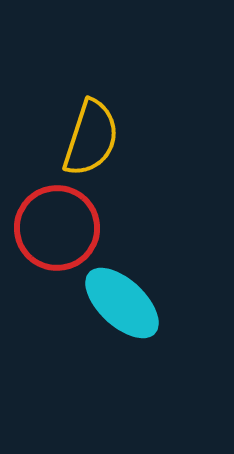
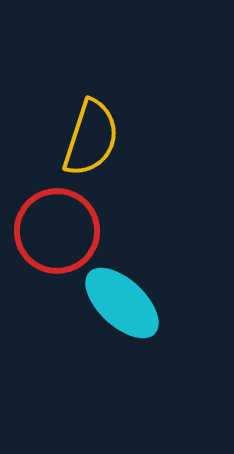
red circle: moved 3 px down
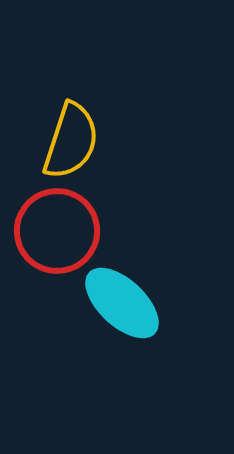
yellow semicircle: moved 20 px left, 3 px down
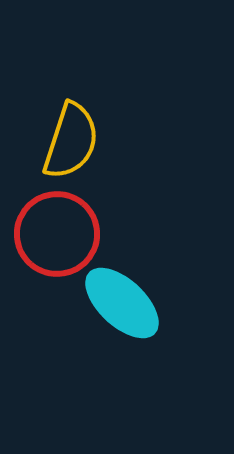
red circle: moved 3 px down
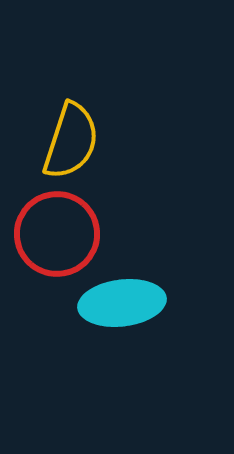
cyan ellipse: rotated 50 degrees counterclockwise
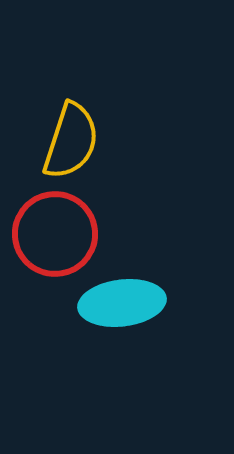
red circle: moved 2 px left
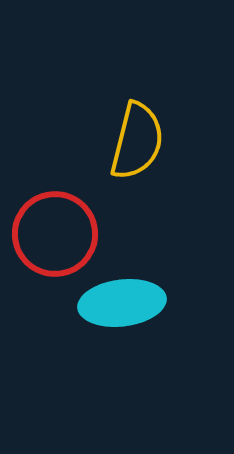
yellow semicircle: moved 66 px right; rotated 4 degrees counterclockwise
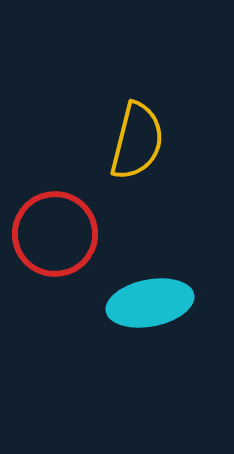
cyan ellipse: moved 28 px right; rotated 4 degrees counterclockwise
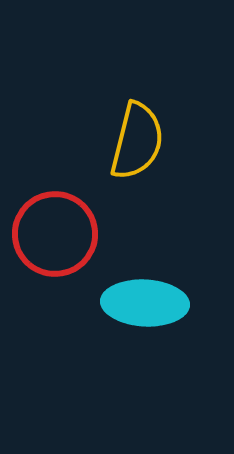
cyan ellipse: moved 5 px left; rotated 14 degrees clockwise
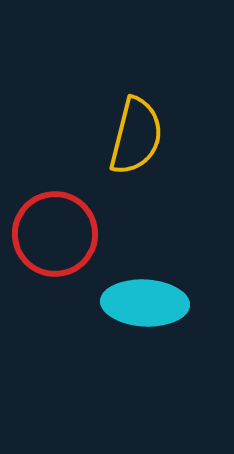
yellow semicircle: moved 1 px left, 5 px up
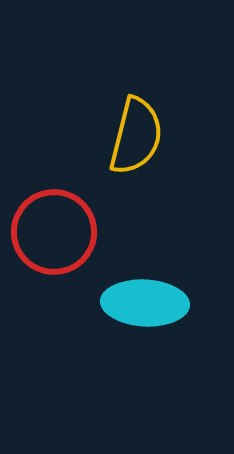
red circle: moved 1 px left, 2 px up
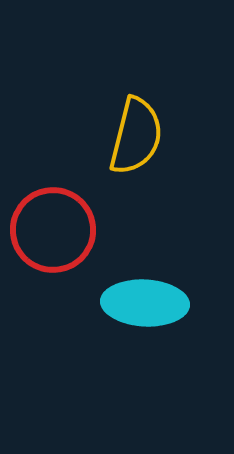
red circle: moved 1 px left, 2 px up
